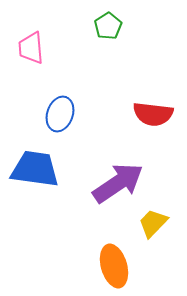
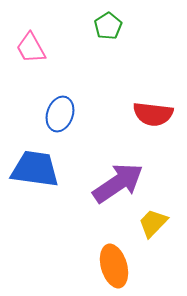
pink trapezoid: rotated 24 degrees counterclockwise
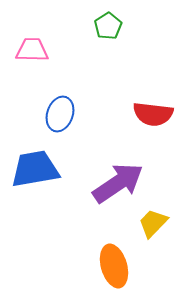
pink trapezoid: moved 1 px right, 2 px down; rotated 120 degrees clockwise
blue trapezoid: rotated 18 degrees counterclockwise
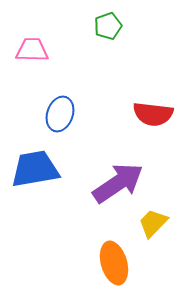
green pentagon: rotated 12 degrees clockwise
orange ellipse: moved 3 px up
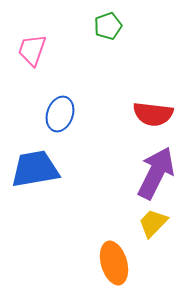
pink trapezoid: rotated 72 degrees counterclockwise
purple arrow: moved 38 px right, 10 px up; rotated 30 degrees counterclockwise
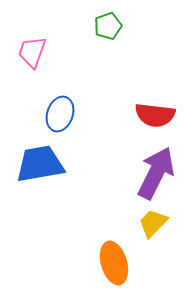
pink trapezoid: moved 2 px down
red semicircle: moved 2 px right, 1 px down
blue trapezoid: moved 5 px right, 5 px up
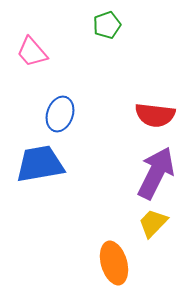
green pentagon: moved 1 px left, 1 px up
pink trapezoid: rotated 60 degrees counterclockwise
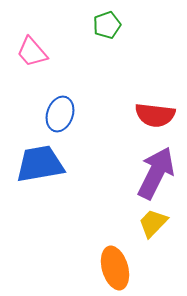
orange ellipse: moved 1 px right, 5 px down
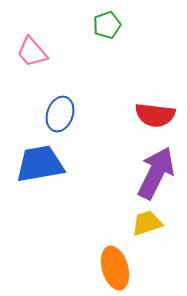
yellow trapezoid: moved 6 px left; rotated 28 degrees clockwise
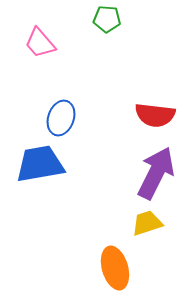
green pentagon: moved 6 px up; rotated 24 degrees clockwise
pink trapezoid: moved 8 px right, 9 px up
blue ellipse: moved 1 px right, 4 px down
